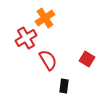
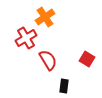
orange cross: moved 1 px up
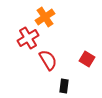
red cross: moved 2 px right
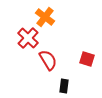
orange cross: rotated 18 degrees counterclockwise
red cross: rotated 15 degrees counterclockwise
red square: rotated 14 degrees counterclockwise
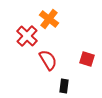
orange cross: moved 4 px right, 2 px down
red cross: moved 1 px left, 2 px up
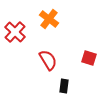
red cross: moved 12 px left, 4 px up
red square: moved 2 px right, 1 px up
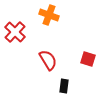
orange cross: moved 4 px up; rotated 18 degrees counterclockwise
red square: moved 1 px left, 1 px down
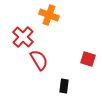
red cross: moved 8 px right, 5 px down
red semicircle: moved 9 px left
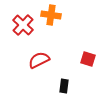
orange cross: moved 2 px right; rotated 12 degrees counterclockwise
red cross: moved 12 px up
red semicircle: rotated 85 degrees counterclockwise
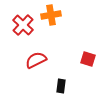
orange cross: rotated 18 degrees counterclockwise
red semicircle: moved 3 px left
black rectangle: moved 3 px left
